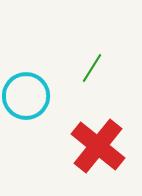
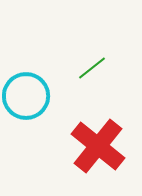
green line: rotated 20 degrees clockwise
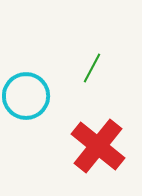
green line: rotated 24 degrees counterclockwise
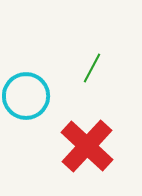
red cross: moved 11 px left; rotated 4 degrees clockwise
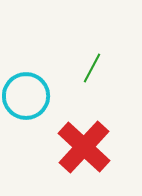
red cross: moved 3 px left, 1 px down
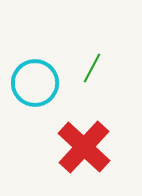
cyan circle: moved 9 px right, 13 px up
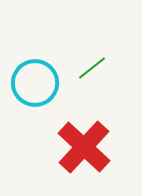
green line: rotated 24 degrees clockwise
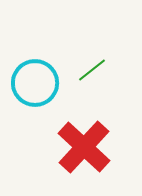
green line: moved 2 px down
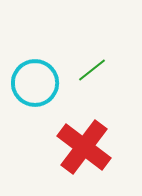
red cross: rotated 6 degrees counterclockwise
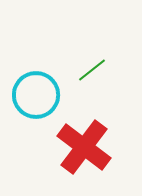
cyan circle: moved 1 px right, 12 px down
